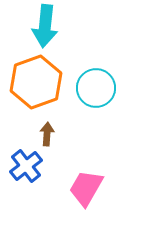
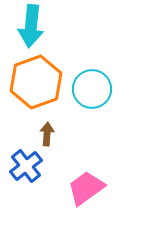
cyan arrow: moved 14 px left
cyan circle: moved 4 px left, 1 px down
pink trapezoid: rotated 24 degrees clockwise
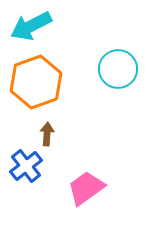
cyan arrow: rotated 57 degrees clockwise
cyan circle: moved 26 px right, 20 px up
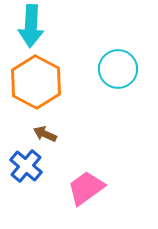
cyan arrow: rotated 60 degrees counterclockwise
orange hexagon: rotated 12 degrees counterclockwise
brown arrow: moved 2 px left; rotated 70 degrees counterclockwise
blue cross: rotated 12 degrees counterclockwise
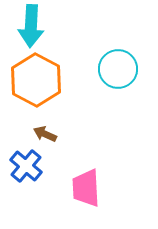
orange hexagon: moved 2 px up
pink trapezoid: rotated 57 degrees counterclockwise
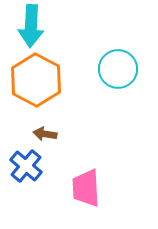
brown arrow: rotated 15 degrees counterclockwise
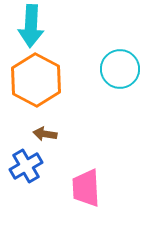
cyan circle: moved 2 px right
blue cross: rotated 20 degrees clockwise
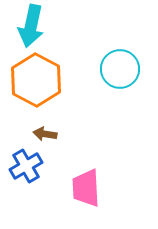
cyan arrow: rotated 9 degrees clockwise
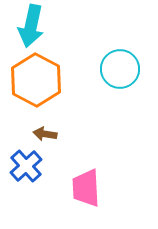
blue cross: rotated 12 degrees counterclockwise
